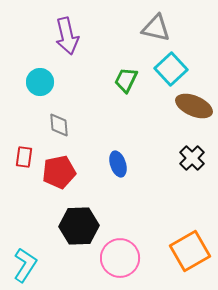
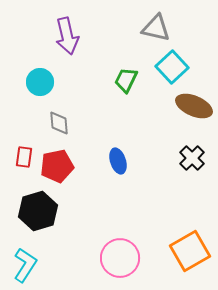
cyan square: moved 1 px right, 2 px up
gray diamond: moved 2 px up
blue ellipse: moved 3 px up
red pentagon: moved 2 px left, 6 px up
black hexagon: moved 41 px left, 15 px up; rotated 15 degrees counterclockwise
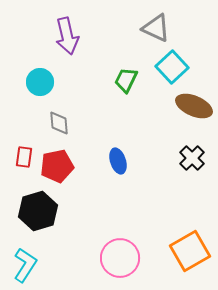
gray triangle: rotated 12 degrees clockwise
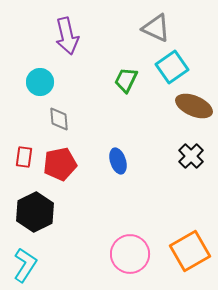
cyan square: rotated 8 degrees clockwise
gray diamond: moved 4 px up
black cross: moved 1 px left, 2 px up
red pentagon: moved 3 px right, 2 px up
black hexagon: moved 3 px left, 1 px down; rotated 9 degrees counterclockwise
pink circle: moved 10 px right, 4 px up
